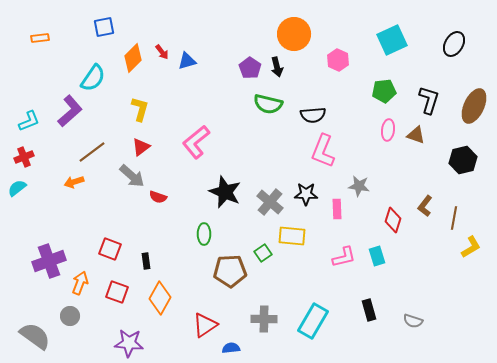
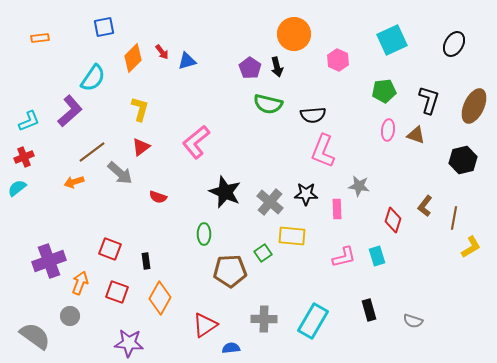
gray arrow at (132, 176): moved 12 px left, 3 px up
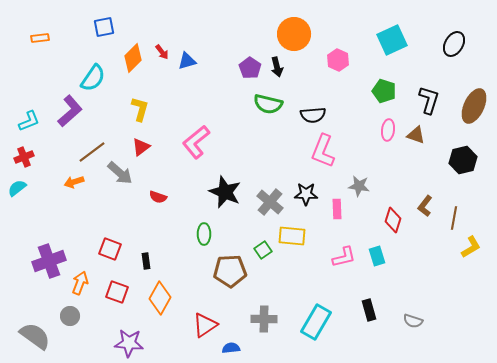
green pentagon at (384, 91): rotated 25 degrees clockwise
green square at (263, 253): moved 3 px up
cyan rectangle at (313, 321): moved 3 px right, 1 px down
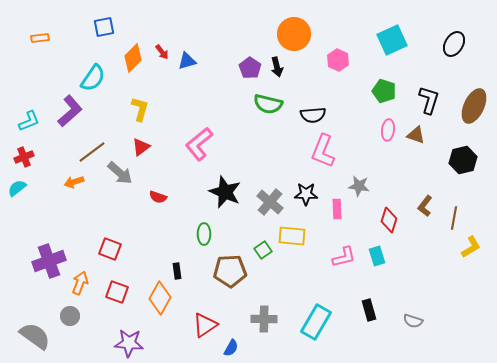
pink L-shape at (196, 142): moved 3 px right, 2 px down
red diamond at (393, 220): moved 4 px left
black rectangle at (146, 261): moved 31 px right, 10 px down
blue semicircle at (231, 348): rotated 126 degrees clockwise
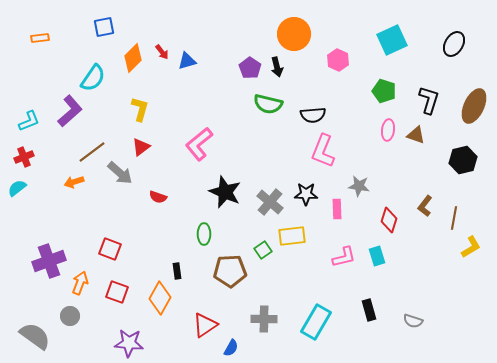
yellow rectangle at (292, 236): rotated 12 degrees counterclockwise
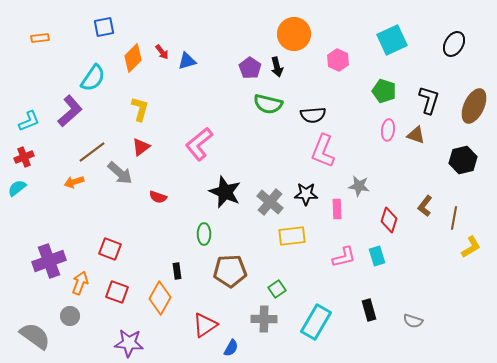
green square at (263, 250): moved 14 px right, 39 px down
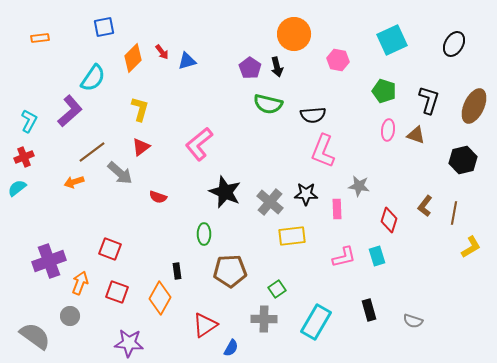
pink hexagon at (338, 60): rotated 15 degrees counterclockwise
cyan L-shape at (29, 121): rotated 40 degrees counterclockwise
brown line at (454, 218): moved 5 px up
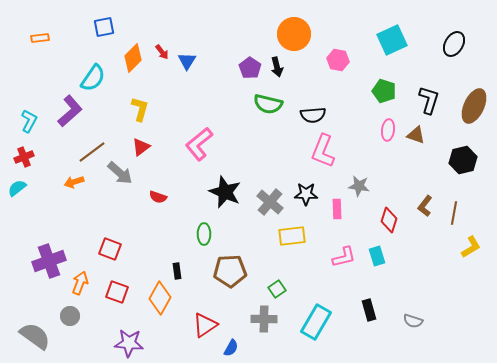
blue triangle at (187, 61): rotated 42 degrees counterclockwise
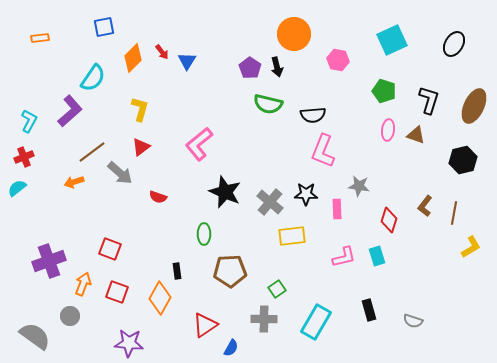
orange arrow at (80, 283): moved 3 px right, 1 px down
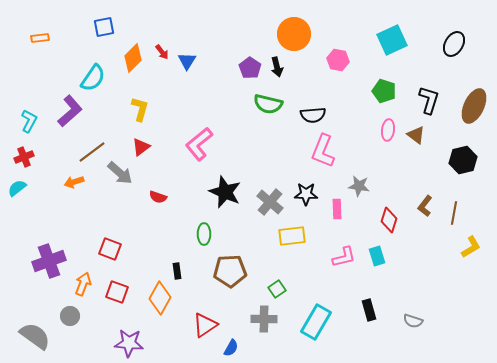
brown triangle at (416, 135): rotated 18 degrees clockwise
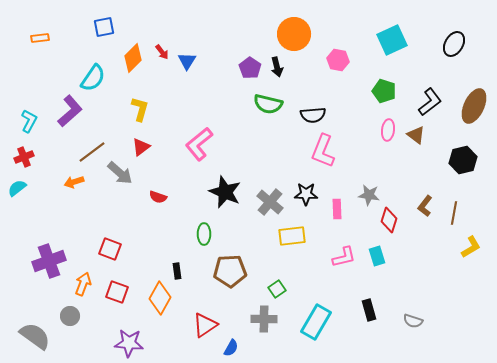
black L-shape at (429, 100): moved 1 px right, 2 px down; rotated 36 degrees clockwise
gray star at (359, 186): moved 10 px right, 9 px down
